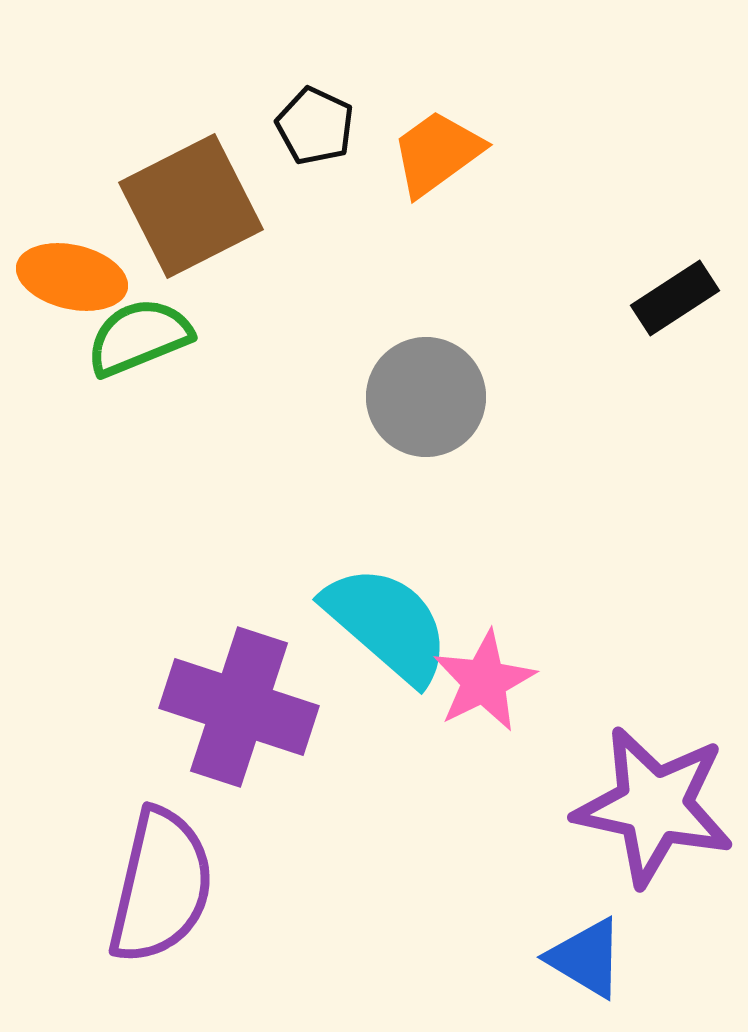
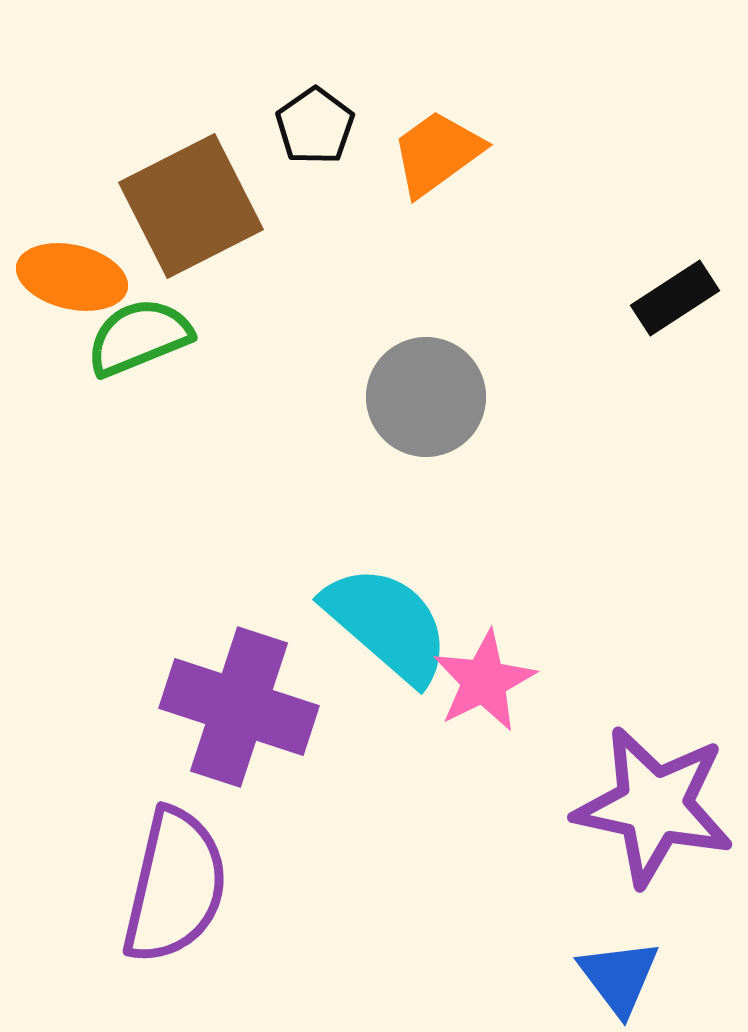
black pentagon: rotated 12 degrees clockwise
purple semicircle: moved 14 px right
blue triangle: moved 33 px right, 19 px down; rotated 22 degrees clockwise
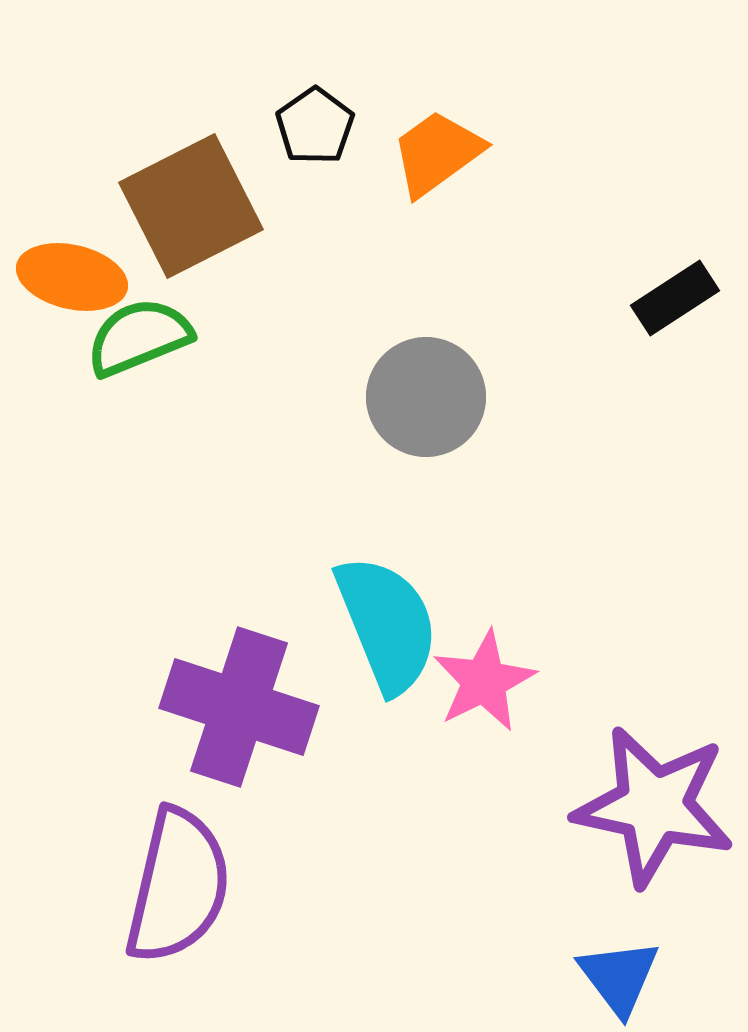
cyan semicircle: rotated 27 degrees clockwise
purple semicircle: moved 3 px right
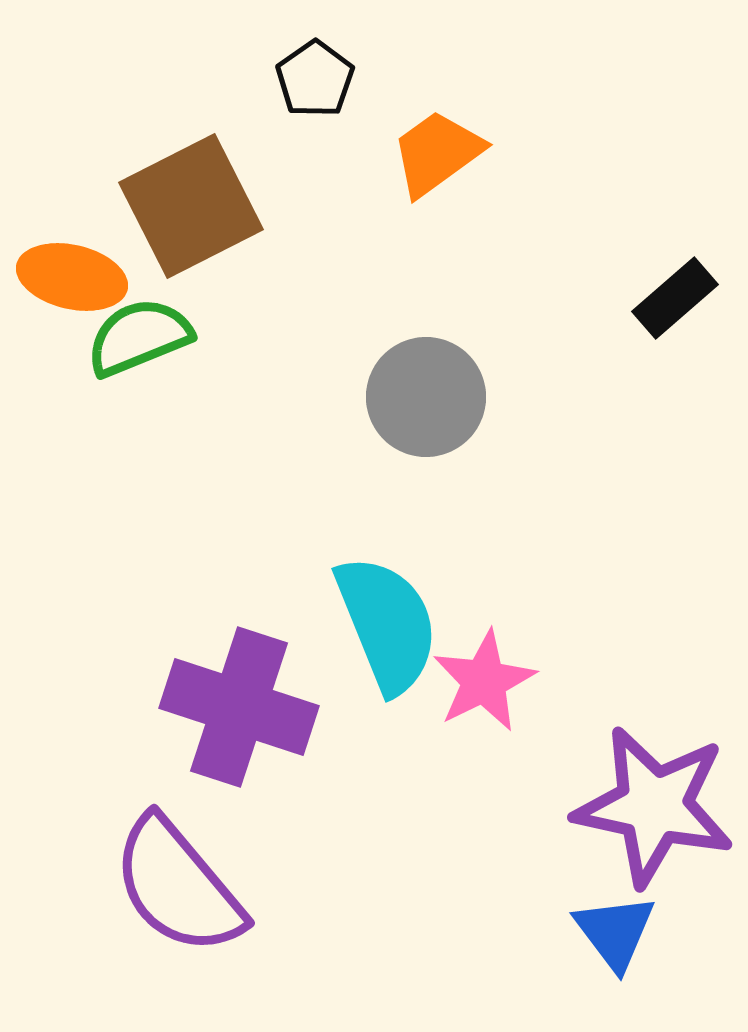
black pentagon: moved 47 px up
black rectangle: rotated 8 degrees counterclockwise
purple semicircle: rotated 127 degrees clockwise
blue triangle: moved 4 px left, 45 px up
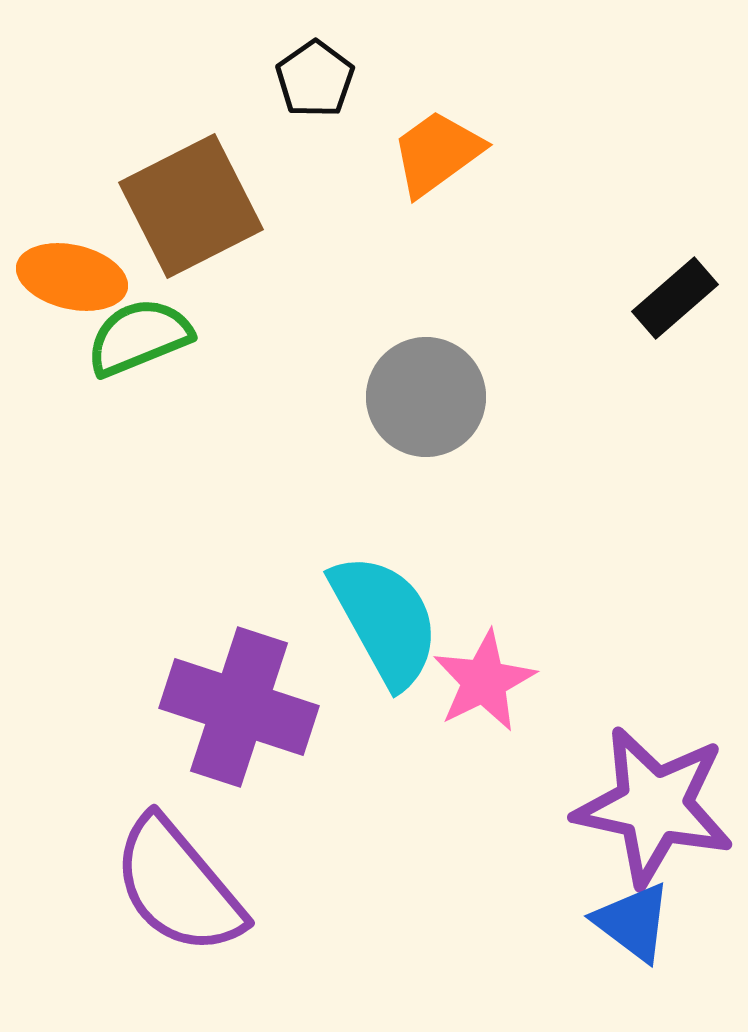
cyan semicircle: moved 2 px left, 4 px up; rotated 7 degrees counterclockwise
blue triangle: moved 18 px right, 10 px up; rotated 16 degrees counterclockwise
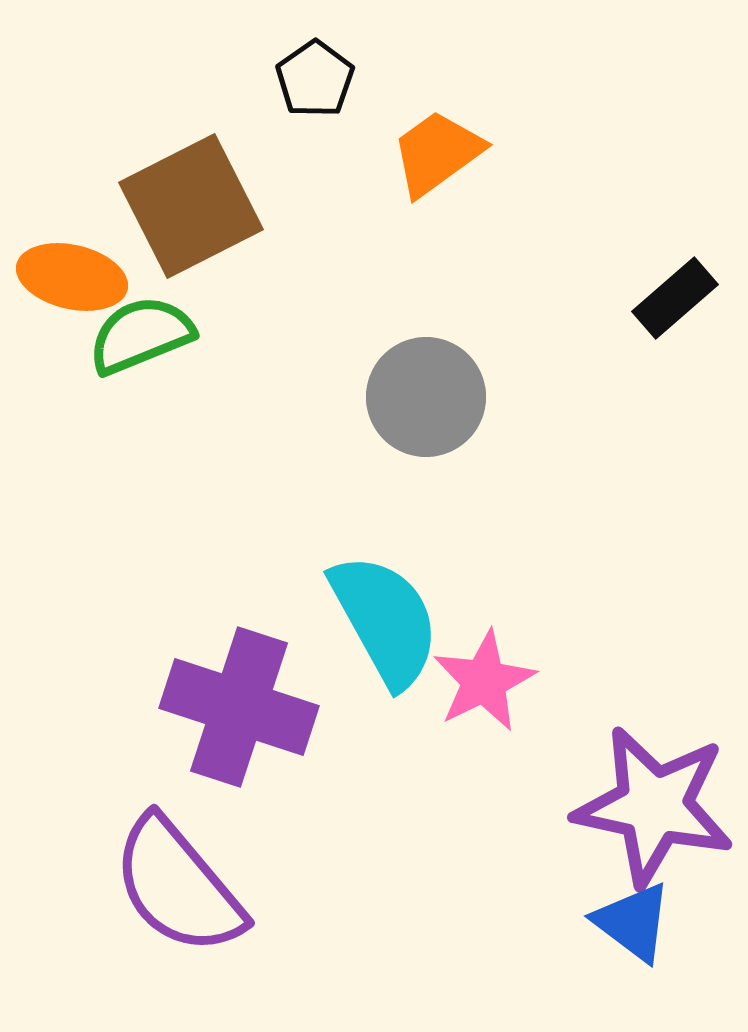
green semicircle: moved 2 px right, 2 px up
